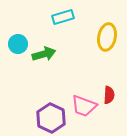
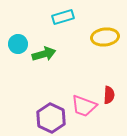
yellow ellipse: moved 2 px left; rotated 72 degrees clockwise
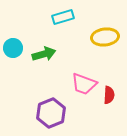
cyan circle: moved 5 px left, 4 px down
pink trapezoid: moved 22 px up
purple hexagon: moved 5 px up; rotated 12 degrees clockwise
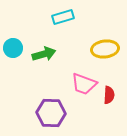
yellow ellipse: moved 12 px down
purple hexagon: rotated 24 degrees clockwise
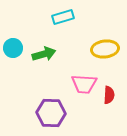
pink trapezoid: rotated 16 degrees counterclockwise
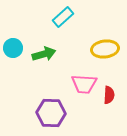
cyan rectangle: rotated 25 degrees counterclockwise
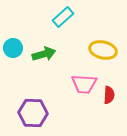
yellow ellipse: moved 2 px left, 1 px down; rotated 20 degrees clockwise
purple hexagon: moved 18 px left
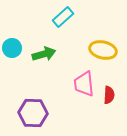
cyan circle: moved 1 px left
pink trapezoid: rotated 80 degrees clockwise
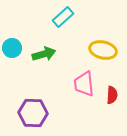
red semicircle: moved 3 px right
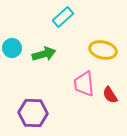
red semicircle: moved 2 px left; rotated 144 degrees clockwise
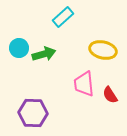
cyan circle: moved 7 px right
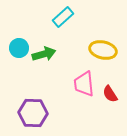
red semicircle: moved 1 px up
